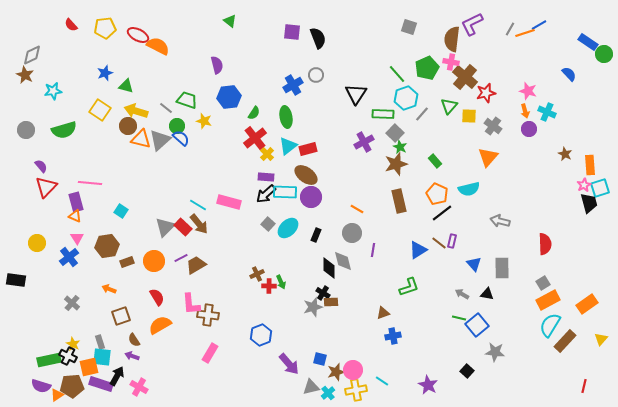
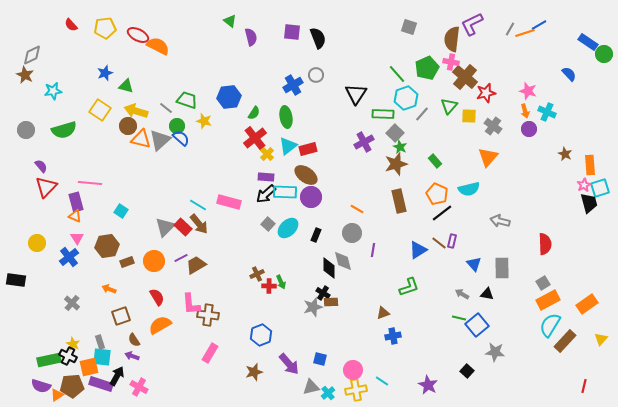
purple semicircle at (217, 65): moved 34 px right, 28 px up
brown star at (336, 372): moved 82 px left
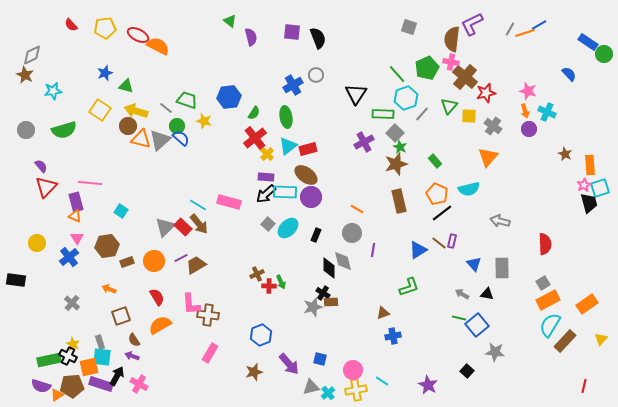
pink cross at (139, 387): moved 3 px up
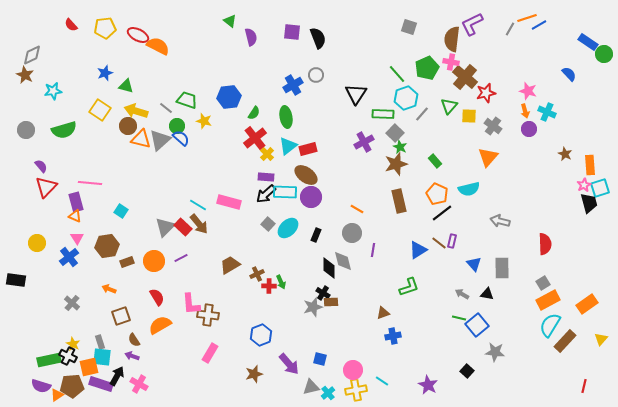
orange line at (525, 33): moved 2 px right, 15 px up
brown trapezoid at (196, 265): moved 34 px right
brown star at (254, 372): moved 2 px down
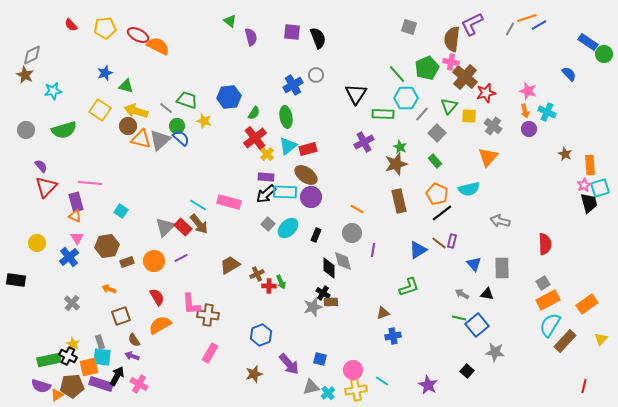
cyan hexagon at (406, 98): rotated 20 degrees clockwise
gray square at (395, 133): moved 42 px right
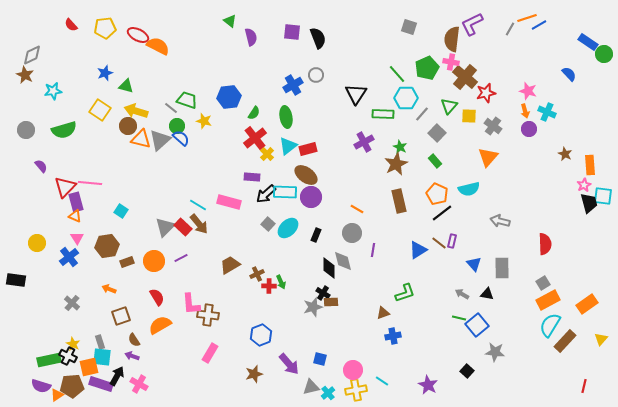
gray line at (166, 108): moved 5 px right
brown star at (396, 164): rotated 10 degrees counterclockwise
purple rectangle at (266, 177): moved 14 px left
red triangle at (46, 187): moved 19 px right
cyan square at (600, 188): moved 3 px right, 8 px down; rotated 24 degrees clockwise
green L-shape at (409, 287): moved 4 px left, 6 px down
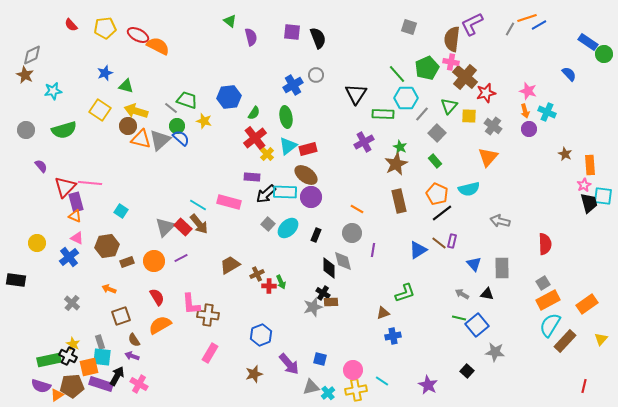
pink triangle at (77, 238): rotated 32 degrees counterclockwise
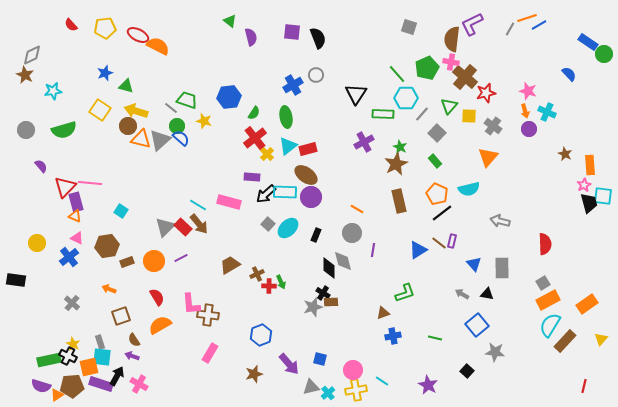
green line at (459, 318): moved 24 px left, 20 px down
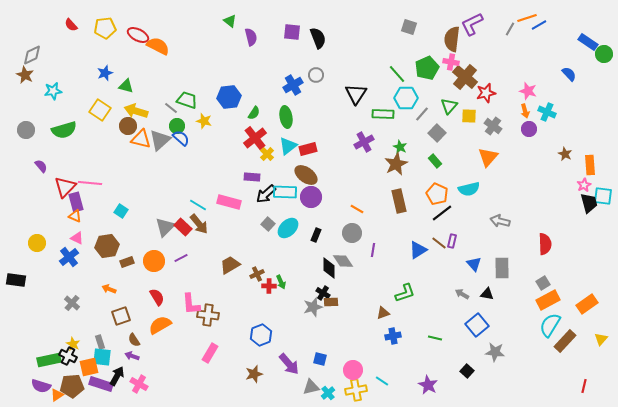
gray diamond at (343, 261): rotated 20 degrees counterclockwise
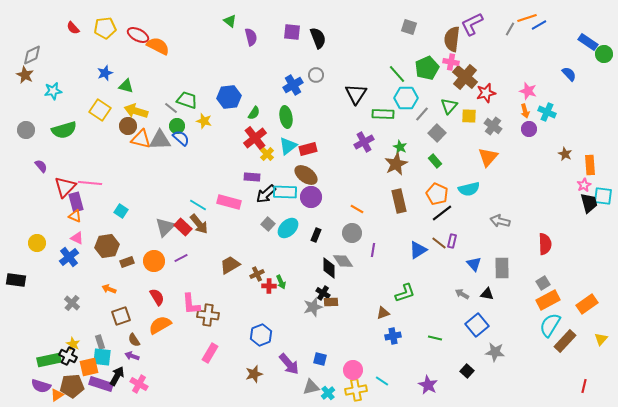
red semicircle at (71, 25): moved 2 px right, 3 px down
gray triangle at (160, 140): rotated 40 degrees clockwise
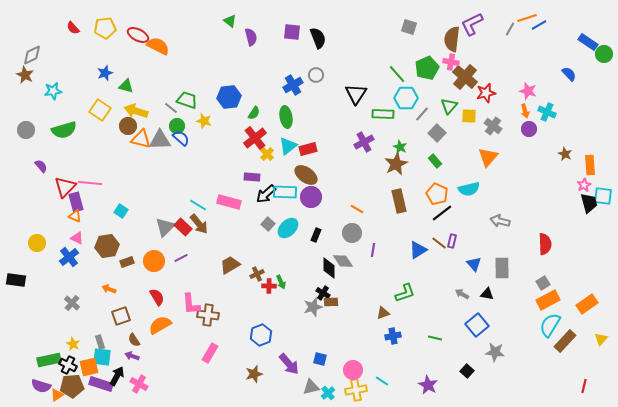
black cross at (68, 356): moved 9 px down
